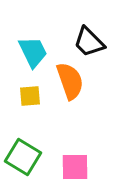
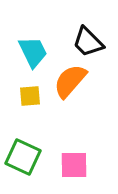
black trapezoid: moved 1 px left
orange semicircle: rotated 120 degrees counterclockwise
green square: rotated 6 degrees counterclockwise
pink square: moved 1 px left, 2 px up
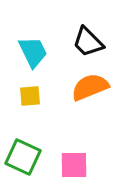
orange semicircle: moved 20 px right, 6 px down; rotated 27 degrees clockwise
